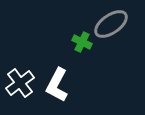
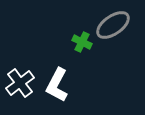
gray ellipse: moved 2 px right, 1 px down
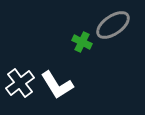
white L-shape: rotated 60 degrees counterclockwise
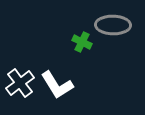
gray ellipse: rotated 36 degrees clockwise
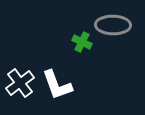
white L-shape: rotated 12 degrees clockwise
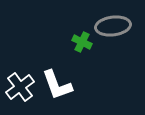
gray ellipse: moved 1 px down; rotated 8 degrees counterclockwise
white cross: moved 4 px down
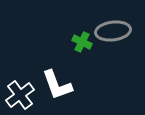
gray ellipse: moved 5 px down
white cross: moved 8 px down
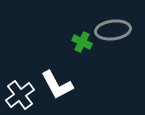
gray ellipse: moved 1 px up
white L-shape: rotated 8 degrees counterclockwise
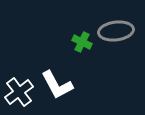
gray ellipse: moved 3 px right, 1 px down
white cross: moved 1 px left, 3 px up
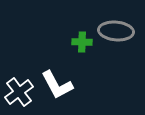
gray ellipse: rotated 12 degrees clockwise
green cross: rotated 24 degrees counterclockwise
